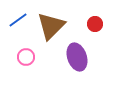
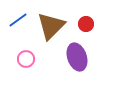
red circle: moved 9 px left
pink circle: moved 2 px down
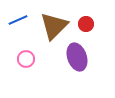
blue line: rotated 12 degrees clockwise
brown triangle: moved 3 px right
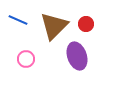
blue line: rotated 48 degrees clockwise
purple ellipse: moved 1 px up
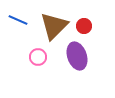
red circle: moved 2 px left, 2 px down
pink circle: moved 12 px right, 2 px up
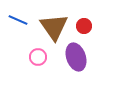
brown triangle: moved 1 px down; rotated 20 degrees counterclockwise
purple ellipse: moved 1 px left, 1 px down
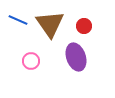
brown triangle: moved 4 px left, 3 px up
pink circle: moved 7 px left, 4 px down
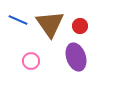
red circle: moved 4 px left
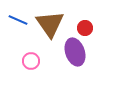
red circle: moved 5 px right, 2 px down
purple ellipse: moved 1 px left, 5 px up
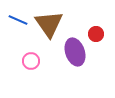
brown triangle: moved 1 px left
red circle: moved 11 px right, 6 px down
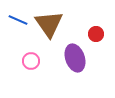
purple ellipse: moved 6 px down
